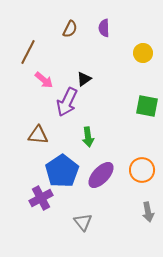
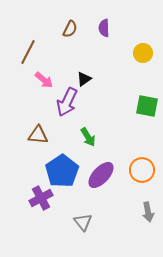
green arrow: rotated 24 degrees counterclockwise
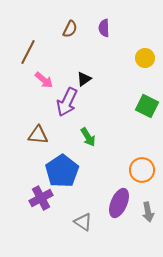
yellow circle: moved 2 px right, 5 px down
green square: rotated 15 degrees clockwise
purple ellipse: moved 18 px right, 28 px down; rotated 20 degrees counterclockwise
gray triangle: rotated 18 degrees counterclockwise
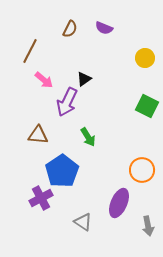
purple semicircle: rotated 66 degrees counterclockwise
brown line: moved 2 px right, 1 px up
gray arrow: moved 14 px down
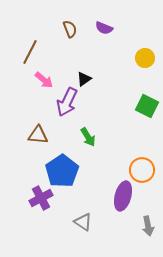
brown semicircle: rotated 48 degrees counterclockwise
brown line: moved 1 px down
purple ellipse: moved 4 px right, 7 px up; rotated 8 degrees counterclockwise
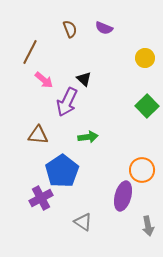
black triangle: rotated 42 degrees counterclockwise
green square: rotated 20 degrees clockwise
green arrow: rotated 66 degrees counterclockwise
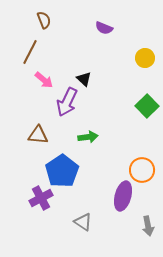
brown semicircle: moved 26 px left, 9 px up
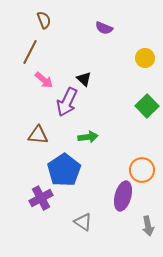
blue pentagon: moved 2 px right, 1 px up
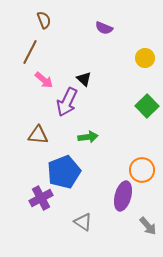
blue pentagon: moved 2 px down; rotated 12 degrees clockwise
gray arrow: rotated 30 degrees counterclockwise
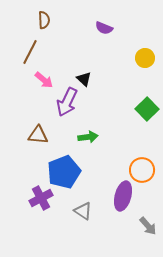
brown semicircle: rotated 18 degrees clockwise
green square: moved 3 px down
gray triangle: moved 11 px up
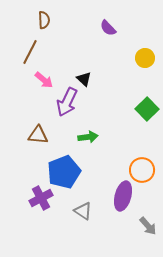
purple semicircle: moved 4 px right; rotated 24 degrees clockwise
